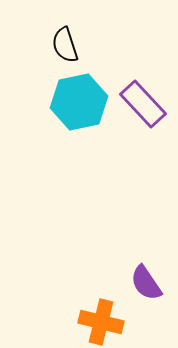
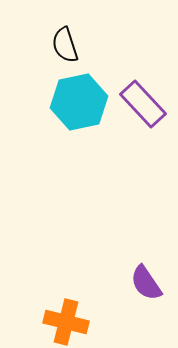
orange cross: moved 35 px left
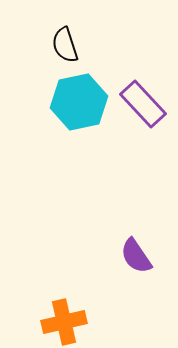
purple semicircle: moved 10 px left, 27 px up
orange cross: moved 2 px left; rotated 27 degrees counterclockwise
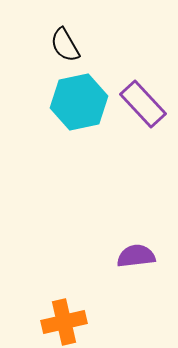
black semicircle: rotated 12 degrees counterclockwise
purple semicircle: rotated 117 degrees clockwise
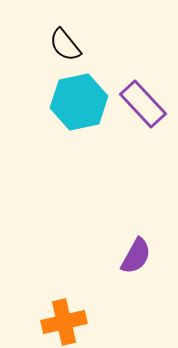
black semicircle: rotated 9 degrees counterclockwise
purple semicircle: rotated 126 degrees clockwise
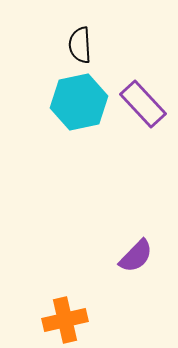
black semicircle: moved 15 px right; rotated 36 degrees clockwise
purple semicircle: rotated 15 degrees clockwise
orange cross: moved 1 px right, 2 px up
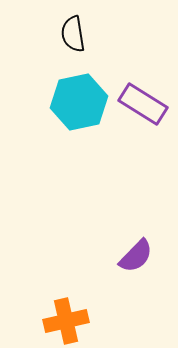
black semicircle: moved 7 px left, 11 px up; rotated 6 degrees counterclockwise
purple rectangle: rotated 15 degrees counterclockwise
orange cross: moved 1 px right, 1 px down
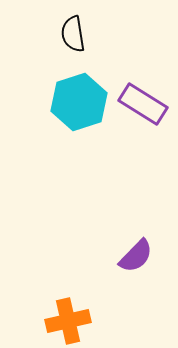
cyan hexagon: rotated 6 degrees counterclockwise
orange cross: moved 2 px right
